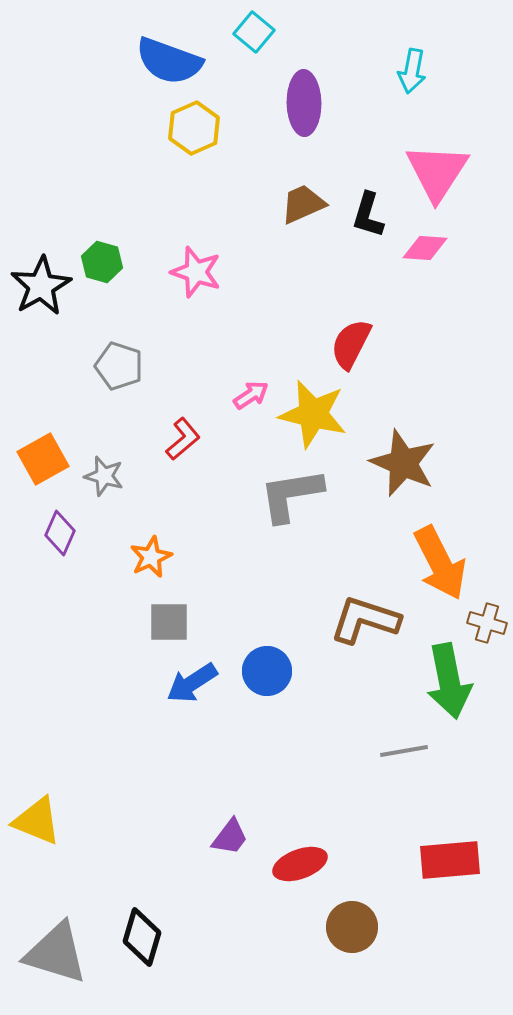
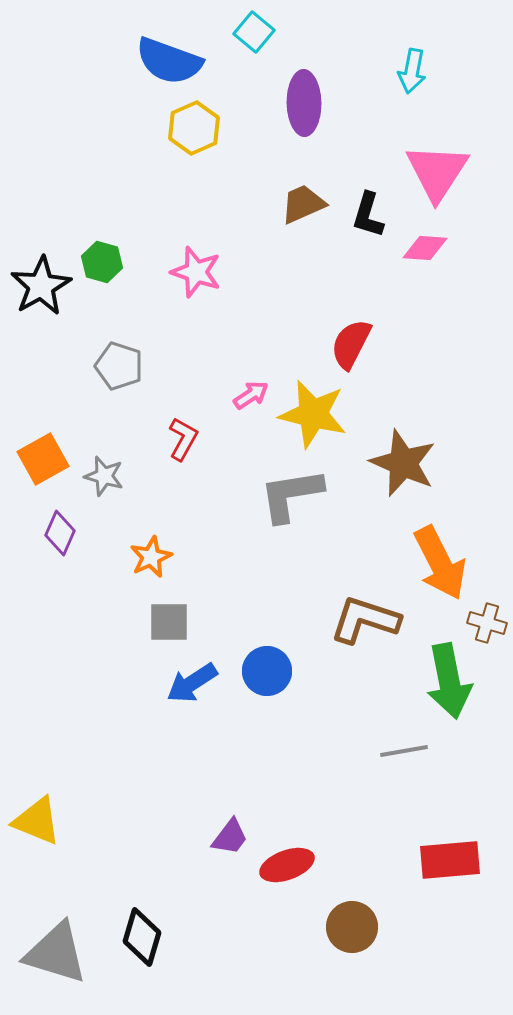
red L-shape: rotated 21 degrees counterclockwise
red ellipse: moved 13 px left, 1 px down
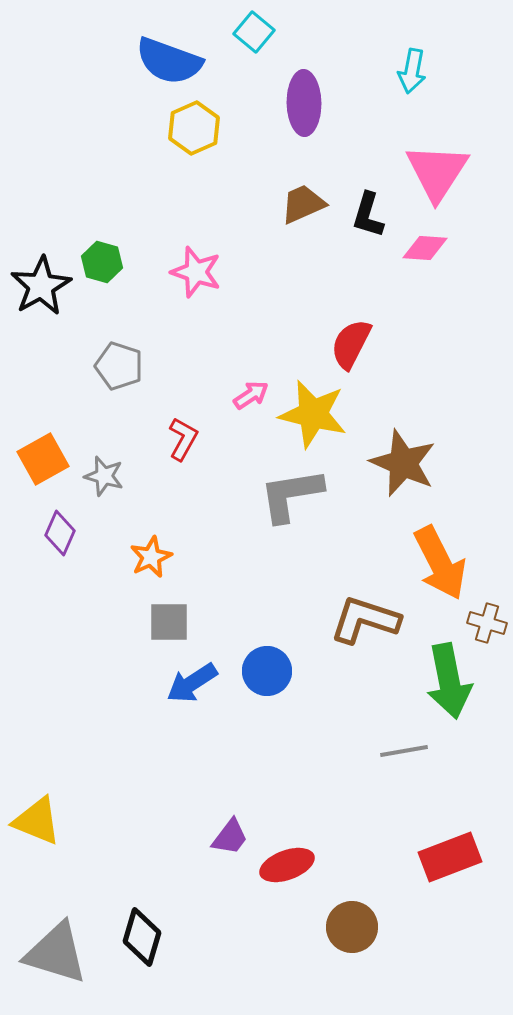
red rectangle: moved 3 px up; rotated 16 degrees counterclockwise
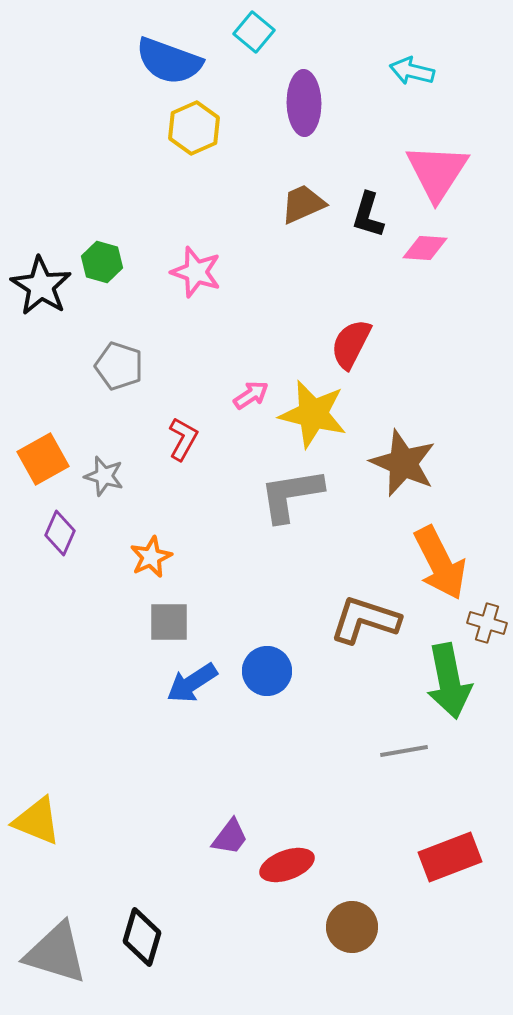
cyan arrow: rotated 93 degrees clockwise
black star: rotated 10 degrees counterclockwise
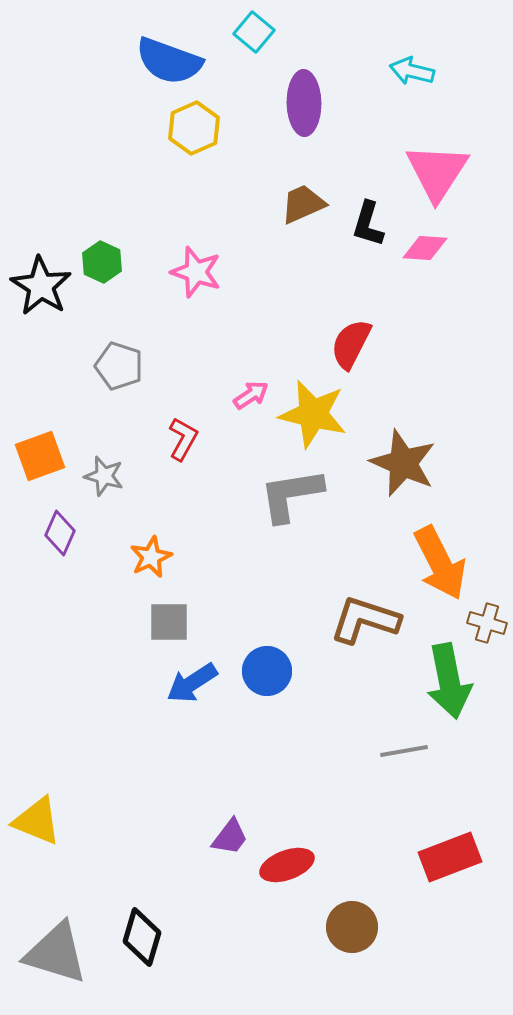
black L-shape: moved 9 px down
green hexagon: rotated 9 degrees clockwise
orange square: moved 3 px left, 3 px up; rotated 9 degrees clockwise
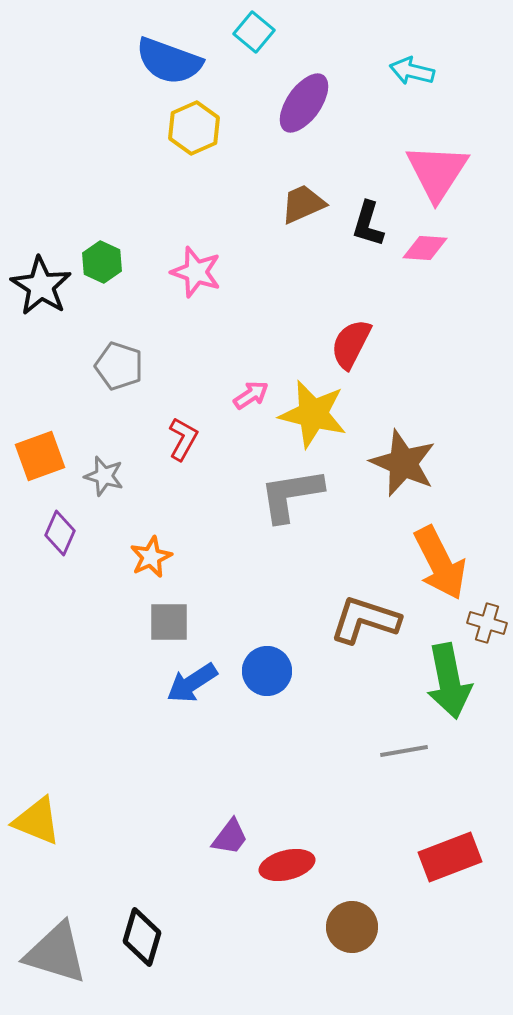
purple ellipse: rotated 36 degrees clockwise
red ellipse: rotated 6 degrees clockwise
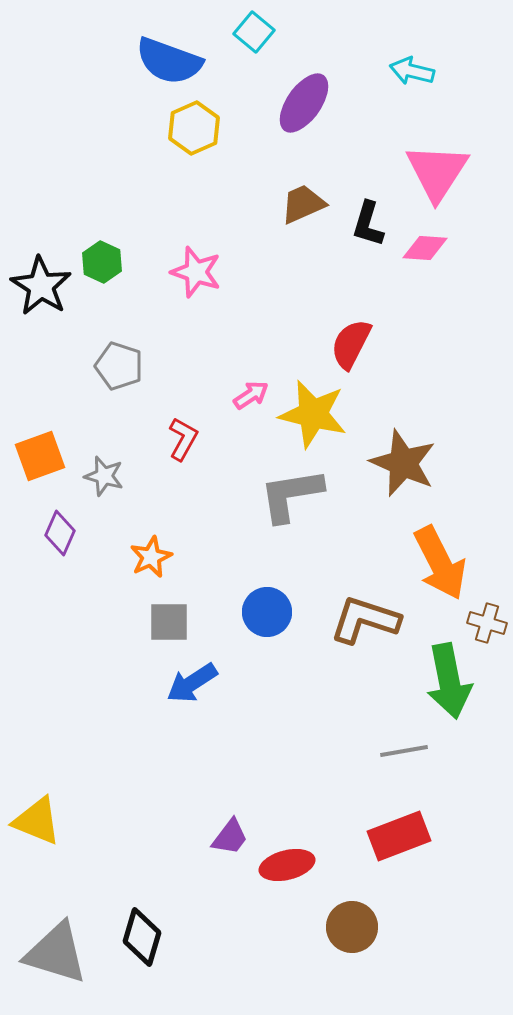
blue circle: moved 59 px up
red rectangle: moved 51 px left, 21 px up
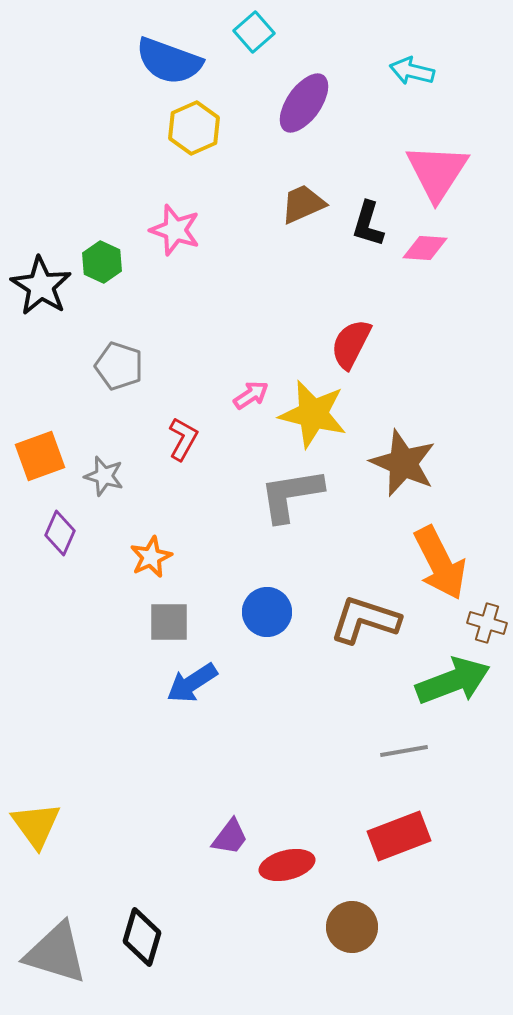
cyan square: rotated 9 degrees clockwise
pink star: moved 21 px left, 42 px up
green arrow: moved 4 px right; rotated 100 degrees counterclockwise
yellow triangle: moved 1 px left, 4 px down; rotated 32 degrees clockwise
